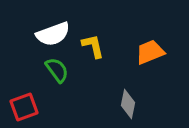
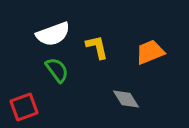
yellow L-shape: moved 4 px right, 1 px down
gray diamond: moved 2 px left, 5 px up; rotated 44 degrees counterclockwise
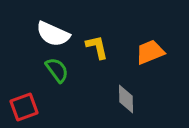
white semicircle: rotated 44 degrees clockwise
gray diamond: rotated 32 degrees clockwise
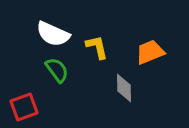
gray diamond: moved 2 px left, 11 px up
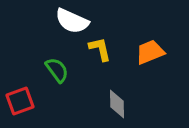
white semicircle: moved 19 px right, 13 px up
yellow L-shape: moved 3 px right, 2 px down
gray diamond: moved 7 px left, 16 px down
red square: moved 4 px left, 6 px up
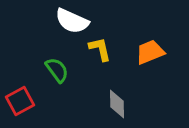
red square: rotated 8 degrees counterclockwise
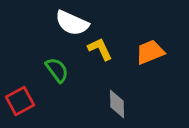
white semicircle: moved 2 px down
yellow L-shape: rotated 12 degrees counterclockwise
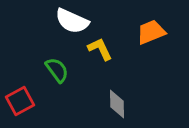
white semicircle: moved 2 px up
orange trapezoid: moved 1 px right, 20 px up
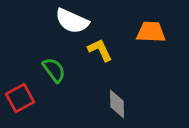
orange trapezoid: rotated 24 degrees clockwise
yellow L-shape: moved 1 px down
green semicircle: moved 3 px left
red square: moved 3 px up
